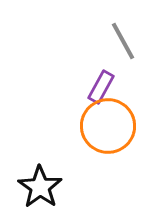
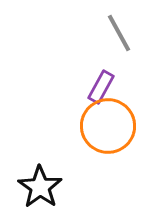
gray line: moved 4 px left, 8 px up
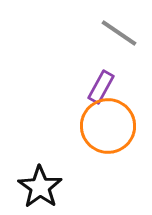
gray line: rotated 27 degrees counterclockwise
